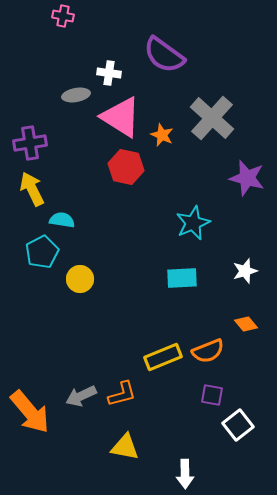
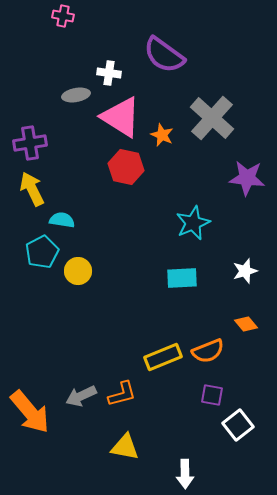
purple star: rotated 9 degrees counterclockwise
yellow circle: moved 2 px left, 8 px up
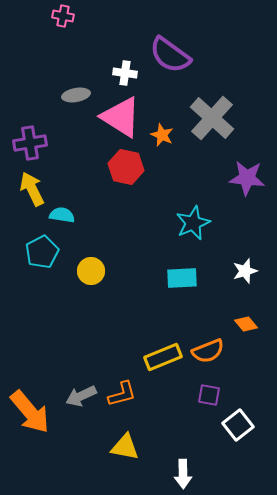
purple semicircle: moved 6 px right
white cross: moved 16 px right
cyan semicircle: moved 5 px up
yellow circle: moved 13 px right
purple square: moved 3 px left
white arrow: moved 2 px left
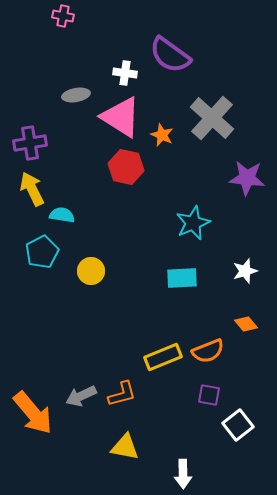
orange arrow: moved 3 px right, 1 px down
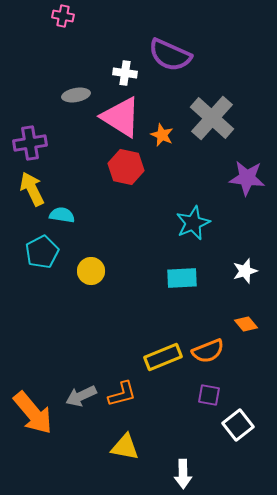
purple semicircle: rotated 12 degrees counterclockwise
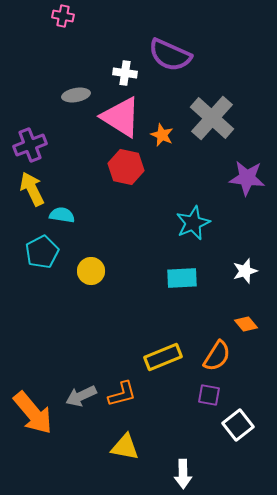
purple cross: moved 2 px down; rotated 12 degrees counterclockwise
orange semicircle: moved 9 px right, 5 px down; rotated 36 degrees counterclockwise
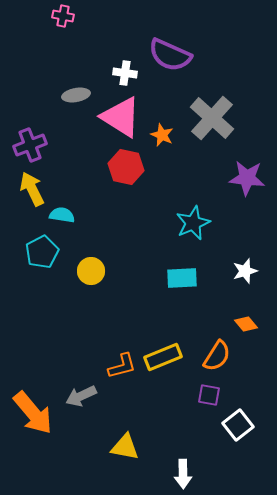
orange L-shape: moved 28 px up
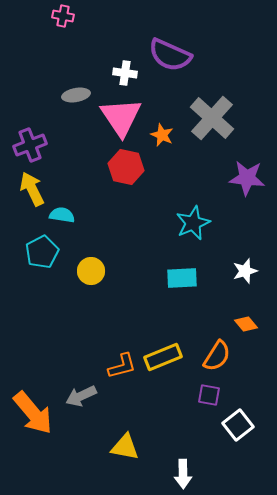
pink triangle: rotated 24 degrees clockwise
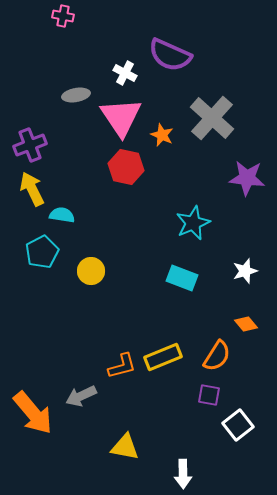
white cross: rotated 20 degrees clockwise
cyan rectangle: rotated 24 degrees clockwise
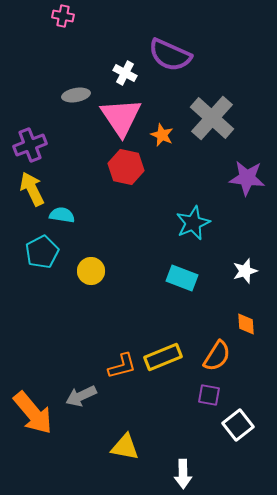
orange diamond: rotated 35 degrees clockwise
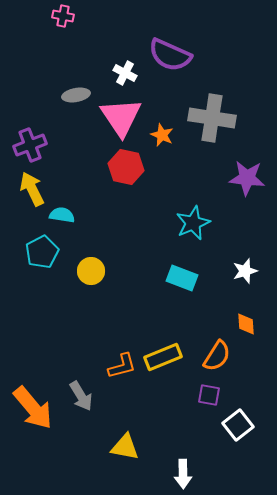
gray cross: rotated 33 degrees counterclockwise
gray arrow: rotated 96 degrees counterclockwise
orange arrow: moved 5 px up
